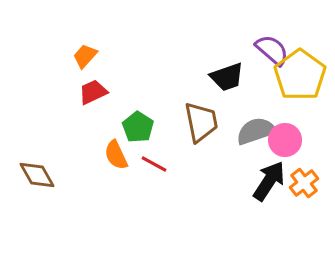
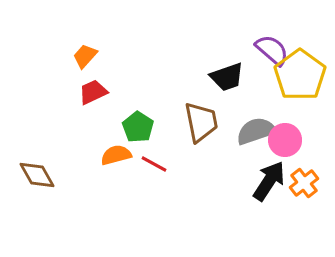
orange semicircle: rotated 100 degrees clockwise
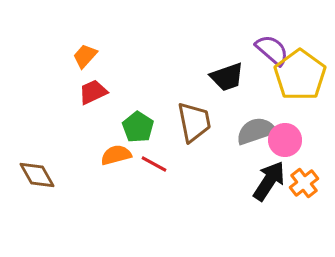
brown trapezoid: moved 7 px left
